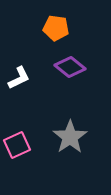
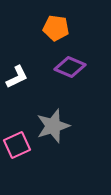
purple diamond: rotated 16 degrees counterclockwise
white L-shape: moved 2 px left, 1 px up
gray star: moved 17 px left, 11 px up; rotated 16 degrees clockwise
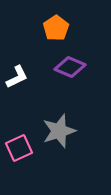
orange pentagon: rotated 30 degrees clockwise
gray star: moved 6 px right, 5 px down
pink square: moved 2 px right, 3 px down
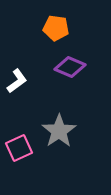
orange pentagon: rotated 30 degrees counterclockwise
white L-shape: moved 4 px down; rotated 10 degrees counterclockwise
gray star: rotated 16 degrees counterclockwise
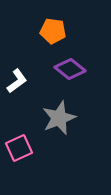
orange pentagon: moved 3 px left, 3 px down
purple diamond: moved 2 px down; rotated 16 degrees clockwise
gray star: moved 13 px up; rotated 12 degrees clockwise
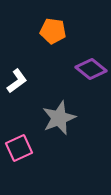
purple diamond: moved 21 px right
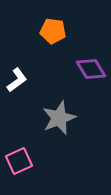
purple diamond: rotated 20 degrees clockwise
white L-shape: moved 1 px up
pink square: moved 13 px down
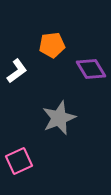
orange pentagon: moved 1 px left, 14 px down; rotated 15 degrees counterclockwise
white L-shape: moved 9 px up
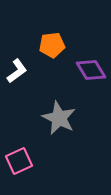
purple diamond: moved 1 px down
gray star: rotated 24 degrees counterclockwise
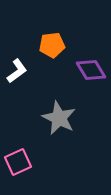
pink square: moved 1 px left, 1 px down
